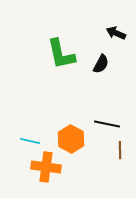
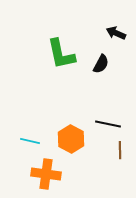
black line: moved 1 px right
orange cross: moved 7 px down
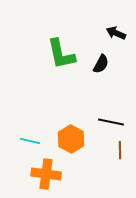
black line: moved 3 px right, 2 px up
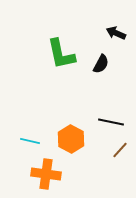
brown line: rotated 42 degrees clockwise
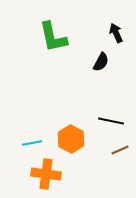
black arrow: rotated 42 degrees clockwise
green L-shape: moved 8 px left, 17 px up
black semicircle: moved 2 px up
black line: moved 1 px up
cyan line: moved 2 px right, 2 px down; rotated 24 degrees counterclockwise
brown line: rotated 24 degrees clockwise
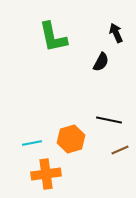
black line: moved 2 px left, 1 px up
orange hexagon: rotated 16 degrees clockwise
orange cross: rotated 16 degrees counterclockwise
